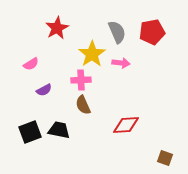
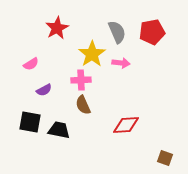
black square: moved 10 px up; rotated 30 degrees clockwise
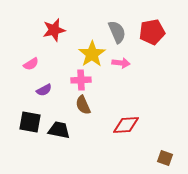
red star: moved 3 px left, 2 px down; rotated 15 degrees clockwise
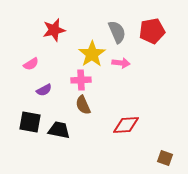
red pentagon: moved 1 px up
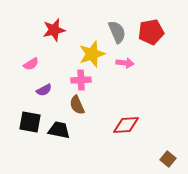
red pentagon: moved 1 px left, 1 px down
yellow star: rotated 16 degrees clockwise
pink arrow: moved 4 px right
brown semicircle: moved 6 px left
brown square: moved 3 px right, 1 px down; rotated 21 degrees clockwise
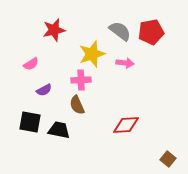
gray semicircle: moved 3 px right, 1 px up; rotated 30 degrees counterclockwise
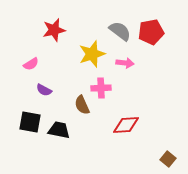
pink cross: moved 20 px right, 8 px down
purple semicircle: rotated 56 degrees clockwise
brown semicircle: moved 5 px right
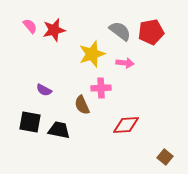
pink semicircle: moved 1 px left, 38 px up; rotated 98 degrees counterclockwise
brown square: moved 3 px left, 2 px up
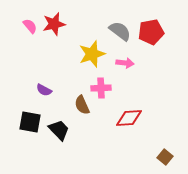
red star: moved 6 px up
red diamond: moved 3 px right, 7 px up
black trapezoid: rotated 35 degrees clockwise
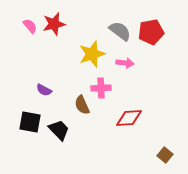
brown square: moved 2 px up
